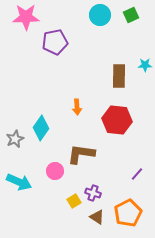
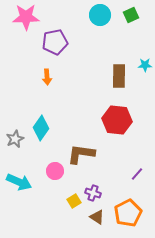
orange arrow: moved 30 px left, 30 px up
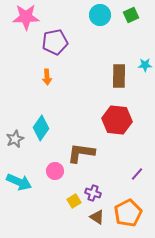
brown L-shape: moved 1 px up
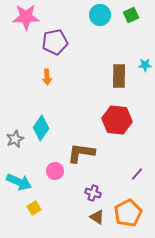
yellow square: moved 40 px left, 7 px down
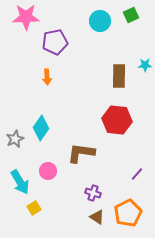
cyan circle: moved 6 px down
pink circle: moved 7 px left
cyan arrow: moved 1 px right; rotated 35 degrees clockwise
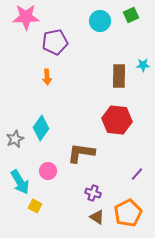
cyan star: moved 2 px left
yellow square: moved 1 px right, 2 px up; rotated 32 degrees counterclockwise
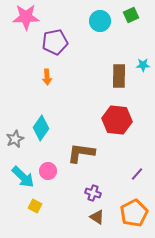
cyan arrow: moved 3 px right, 5 px up; rotated 15 degrees counterclockwise
orange pentagon: moved 6 px right
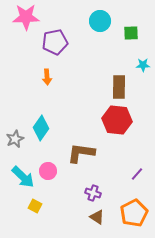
green square: moved 18 px down; rotated 21 degrees clockwise
brown rectangle: moved 11 px down
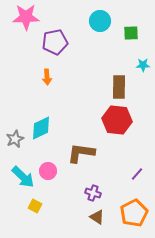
cyan diamond: rotated 30 degrees clockwise
